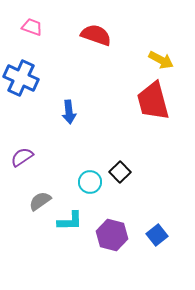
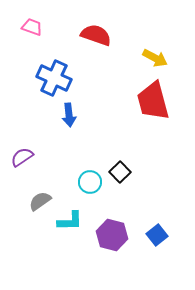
yellow arrow: moved 6 px left, 2 px up
blue cross: moved 33 px right
blue arrow: moved 3 px down
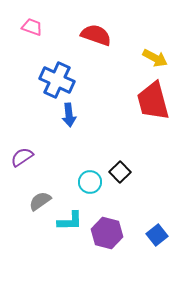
blue cross: moved 3 px right, 2 px down
purple hexagon: moved 5 px left, 2 px up
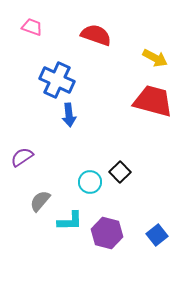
red trapezoid: rotated 120 degrees clockwise
gray semicircle: rotated 15 degrees counterclockwise
